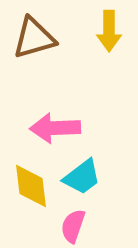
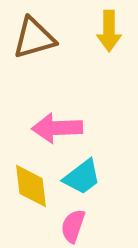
pink arrow: moved 2 px right
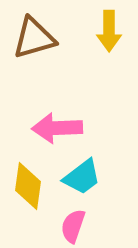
yellow diamond: moved 3 px left; rotated 15 degrees clockwise
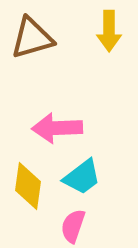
brown triangle: moved 2 px left
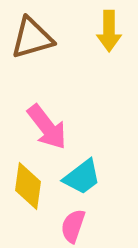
pink arrow: moved 10 px left, 1 px up; rotated 126 degrees counterclockwise
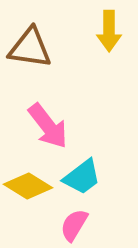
brown triangle: moved 2 px left, 10 px down; rotated 24 degrees clockwise
pink arrow: moved 1 px right, 1 px up
yellow diamond: rotated 66 degrees counterclockwise
pink semicircle: moved 1 px right, 1 px up; rotated 12 degrees clockwise
